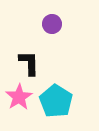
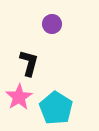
black L-shape: rotated 16 degrees clockwise
cyan pentagon: moved 7 px down
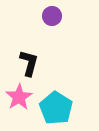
purple circle: moved 8 px up
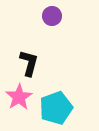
cyan pentagon: rotated 20 degrees clockwise
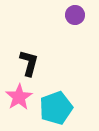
purple circle: moved 23 px right, 1 px up
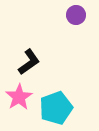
purple circle: moved 1 px right
black L-shape: moved 1 px up; rotated 40 degrees clockwise
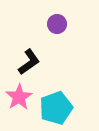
purple circle: moved 19 px left, 9 px down
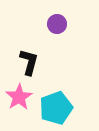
black L-shape: rotated 40 degrees counterclockwise
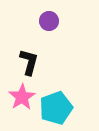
purple circle: moved 8 px left, 3 px up
pink star: moved 3 px right
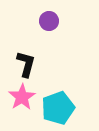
black L-shape: moved 3 px left, 2 px down
cyan pentagon: moved 2 px right
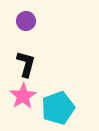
purple circle: moved 23 px left
pink star: moved 1 px right, 1 px up
